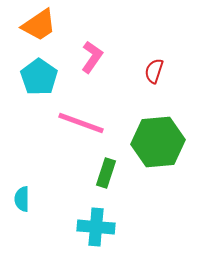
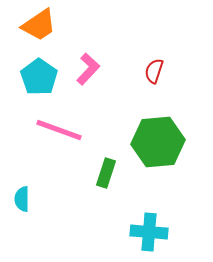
pink L-shape: moved 4 px left, 12 px down; rotated 8 degrees clockwise
pink line: moved 22 px left, 7 px down
cyan cross: moved 53 px right, 5 px down
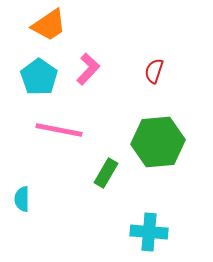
orange trapezoid: moved 10 px right
pink line: rotated 9 degrees counterclockwise
green rectangle: rotated 12 degrees clockwise
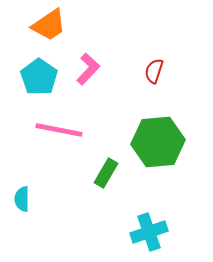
cyan cross: rotated 24 degrees counterclockwise
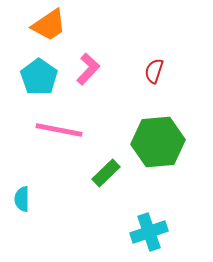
green rectangle: rotated 16 degrees clockwise
